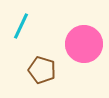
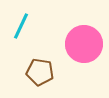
brown pentagon: moved 2 px left, 2 px down; rotated 8 degrees counterclockwise
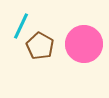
brown pentagon: moved 26 px up; rotated 20 degrees clockwise
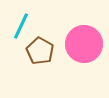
brown pentagon: moved 5 px down
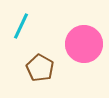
brown pentagon: moved 17 px down
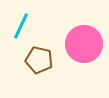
brown pentagon: moved 1 px left, 8 px up; rotated 16 degrees counterclockwise
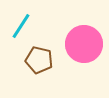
cyan line: rotated 8 degrees clockwise
